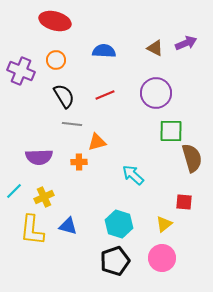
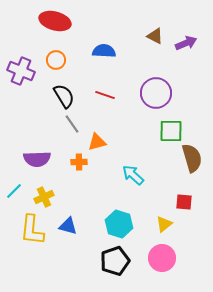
brown triangle: moved 12 px up
red line: rotated 42 degrees clockwise
gray line: rotated 48 degrees clockwise
purple semicircle: moved 2 px left, 2 px down
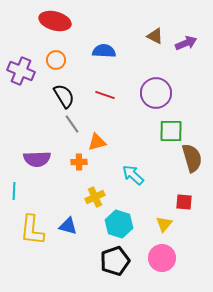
cyan line: rotated 42 degrees counterclockwise
yellow cross: moved 51 px right
yellow triangle: rotated 12 degrees counterclockwise
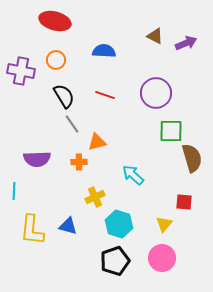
purple cross: rotated 12 degrees counterclockwise
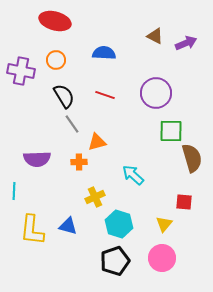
blue semicircle: moved 2 px down
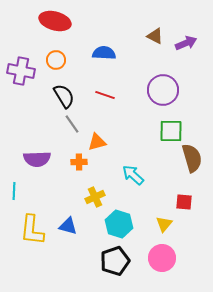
purple circle: moved 7 px right, 3 px up
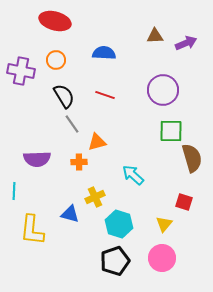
brown triangle: rotated 30 degrees counterclockwise
red square: rotated 12 degrees clockwise
blue triangle: moved 2 px right, 12 px up
